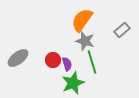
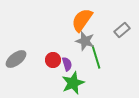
gray ellipse: moved 2 px left, 1 px down
green line: moved 4 px right, 5 px up
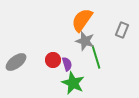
gray rectangle: rotated 28 degrees counterclockwise
gray ellipse: moved 3 px down
green star: rotated 25 degrees counterclockwise
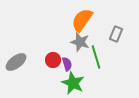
gray rectangle: moved 6 px left, 4 px down
gray star: moved 5 px left, 1 px down
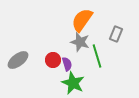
green line: moved 1 px right, 1 px up
gray ellipse: moved 2 px right, 2 px up
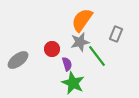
gray star: rotated 30 degrees counterclockwise
green line: rotated 20 degrees counterclockwise
red circle: moved 1 px left, 11 px up
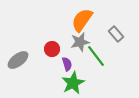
gray rectangle: rotated 63 degrees counterclockwise
green line: moved 1 px left
green star: rotated 20 degrees clockwise
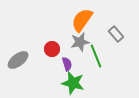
green line: rotated 15 degrees clockwise
green star: rotated 30 degrees counterclockwise
